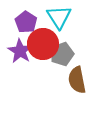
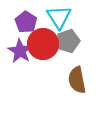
gray pentagon: moved 6 px right, 13 px up
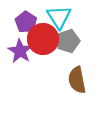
red circle: moved 5 px up
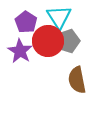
red circle: moved 5 px right, 2 px down
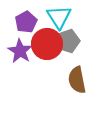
purple pentagon: rotated 10 degrees clockwise
red circle: moved 1 px left, 3 px down
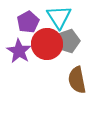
purple pentagon: moved 2 px right
purple star: moved 1 px left
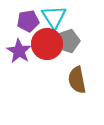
cyan triangle: moved 5 px left
purple pentagon: moved 1 px up; rotated 20 degrees clockwise
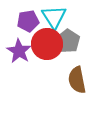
gray pentagon: rotated 20 degrees counterclockwise
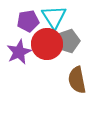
gray pentagon: rotated 20 degrees clockwise
purple star: moved 1 px down; rotated 15 degrees clockwise
